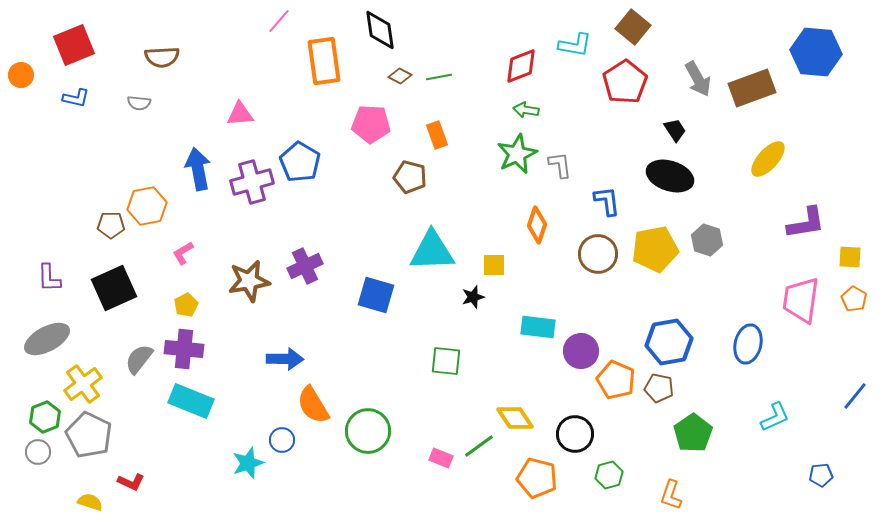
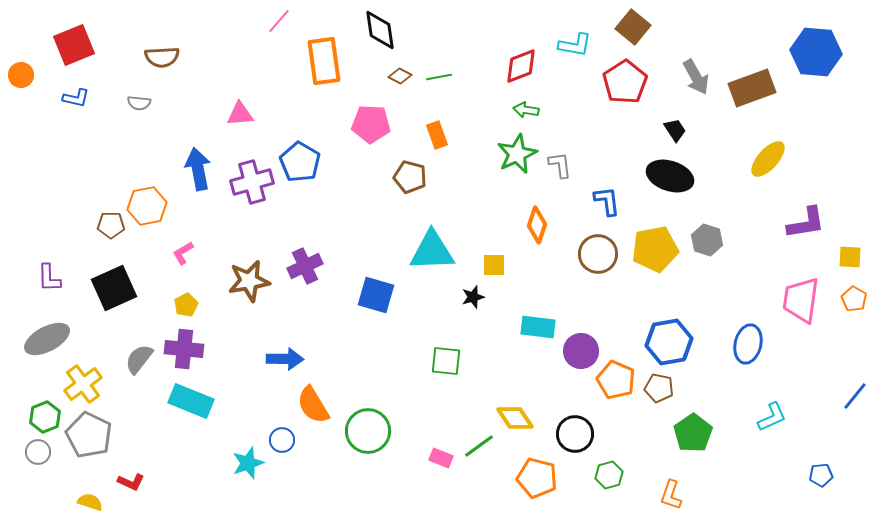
gray arrow at (698, 79): moved 2 px left, 2 px up
cyan L-shape at (775, 417): moved 3 px left
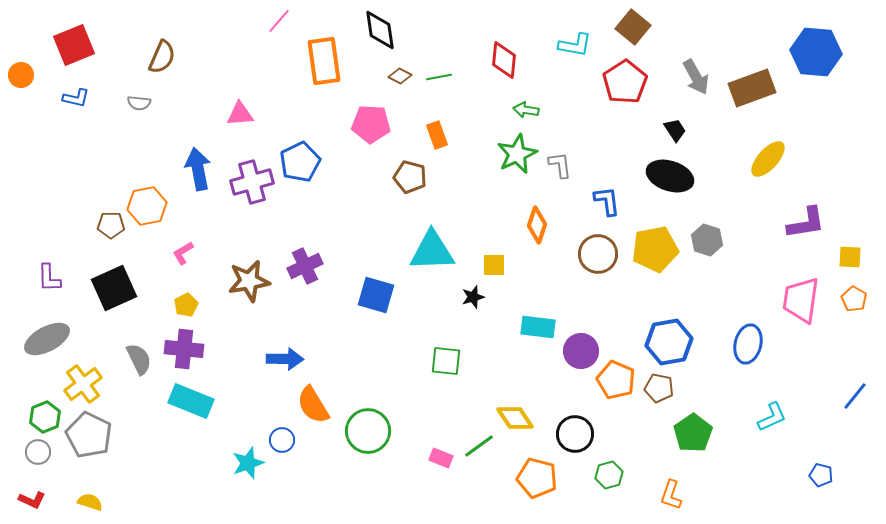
brown semicircle at (162, 57): rotated 64 degrees counterclockwise
red diamond at (521, 66): moved 17 px left, 6 px up; rotated 63 degrees counterclockwise
blue pentagon at (300, 162): rotated 15 degrees clockwise
gray semicircle at (139, 359): rotated 116 degrees clockwise
blue pentagon at (821, 475): rotated 20 degrees clockwise
red L-shape at (131, 482): moved 99 px left, 18 px down
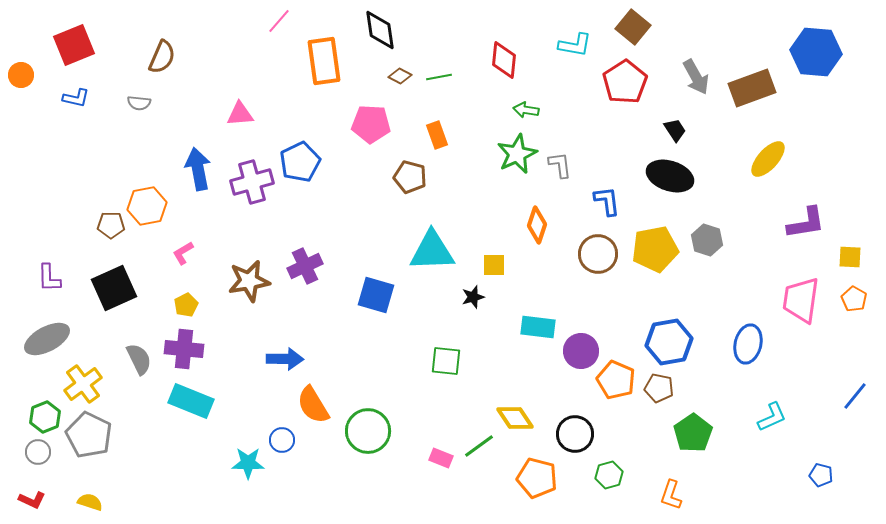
cyan star at (248, 463): rotated 20 degrees clockwise
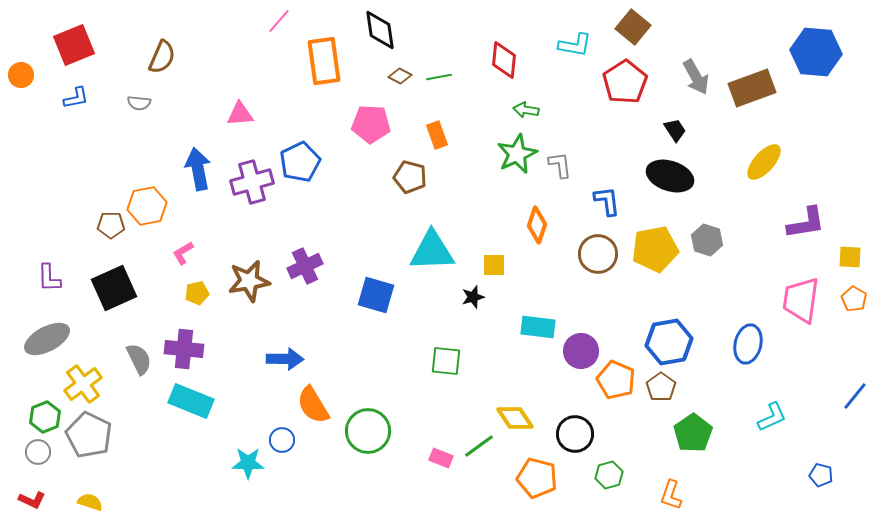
blue L-shape at (76, 98): rotated 24 degrees counterclockwise
yellow ellipse at (768, 159): moved 4 px left, 3 px down
yellow pentagon at (186, 305): moved 11 px right, 12 px up; rotated 15 degrees clockwise
brown pentagon at (659, 388): moved 2 px right, 1 px up; rotated 24 degrees clockwise
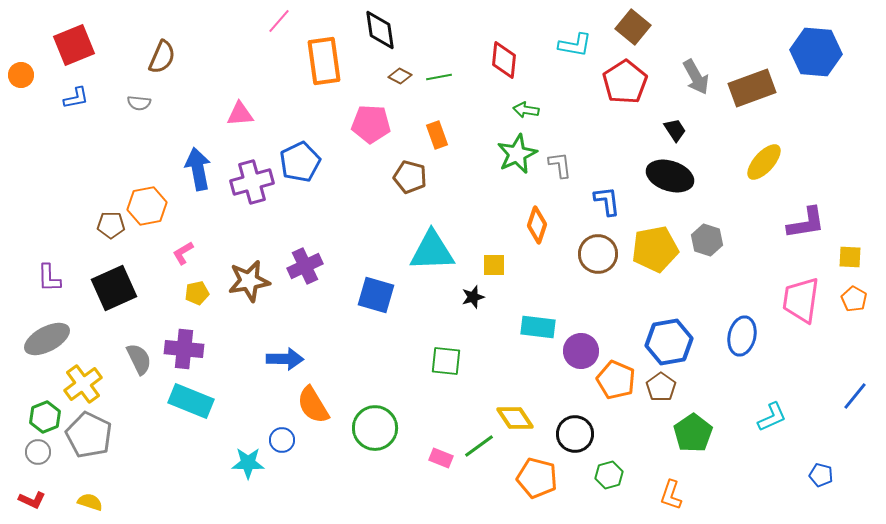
blue ellipse at (748, 344): moved 6 px left, 8 px up
green circle at (368, 431): moved 7 px right, 3 px up
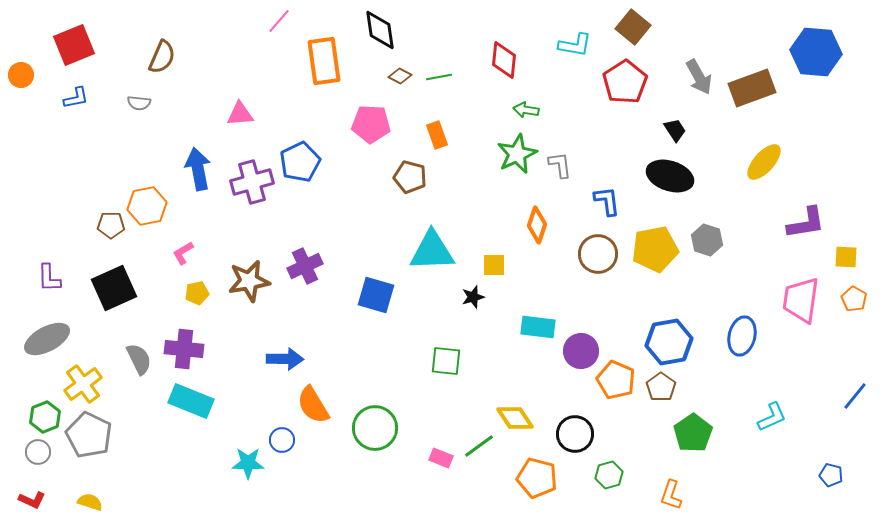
gray arrow at (696, 77): moved 3 px right
yellow square at (850, 257): moved 4 px left
blue pentagon at (821, 475): moved 10 px right
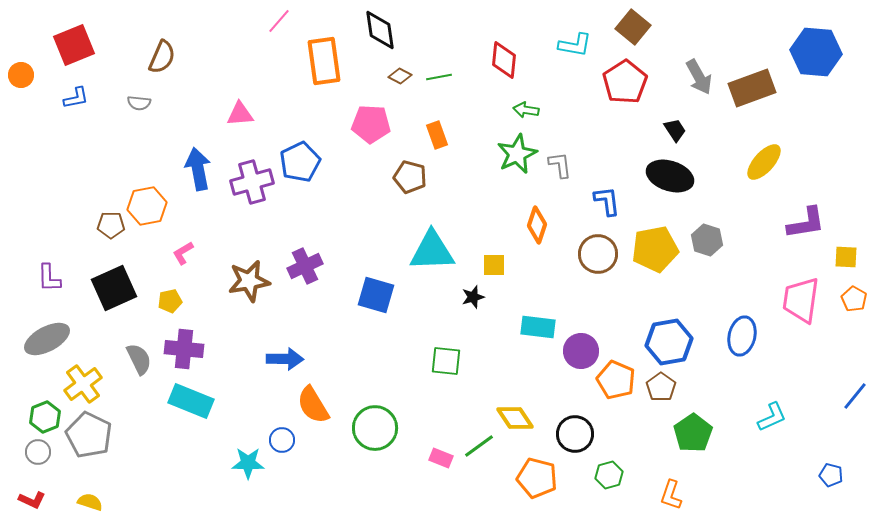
yellow pentagon at (197, 293): moved 27 px left, 8 px down
